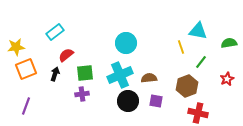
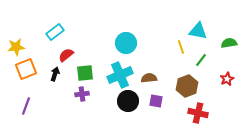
green line: moved 2 px up
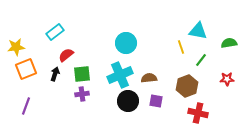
green square: moved 3 px left, 1 px down
red star: rotated 24 degrees clockwise
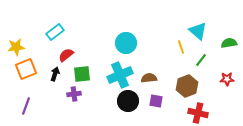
cyan triangle: rotated 30 degrees clockwise
purple cross: moved 8 px left
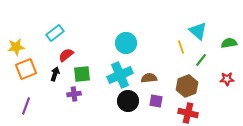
cyan rectangle: moved 1 px down
red cross: moved 10 px left
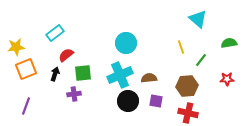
cyan triangle: moved 12 px up
green square: moved 1 px right, 1 px up
brown hexagon: rotated 15 degrees clockwise
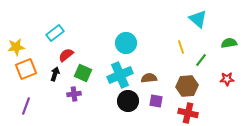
green square: rotated 30 degrees clockwise
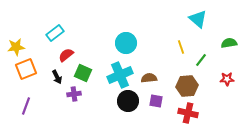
black arrow: moved 2 px right, 3 px down; rotated 136 degrees clockwise
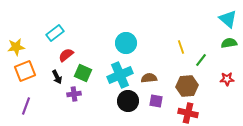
cyan triangle: moved 30 px right
orange square: moved 1 px left, 2 px down
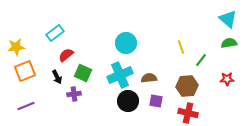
purple line: rotated 48 degrees clockwise
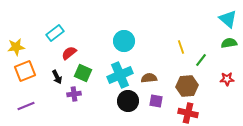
cyan circle: moved 2 px left, 2 px up
red semicircle: moved 3 px right, 2 px up
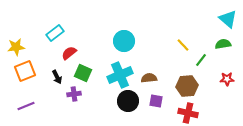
green semicircle: moved 6 px left, 1 px down
yellow line: moved 2 px right, 2 px up; rotated 24 degrees counterclockwise
